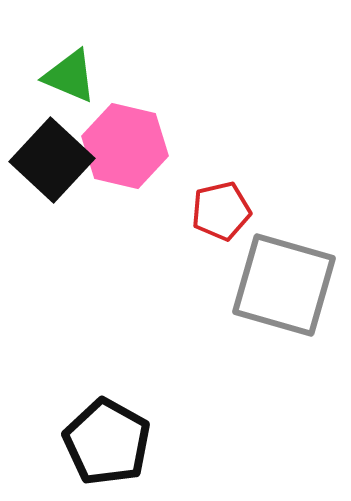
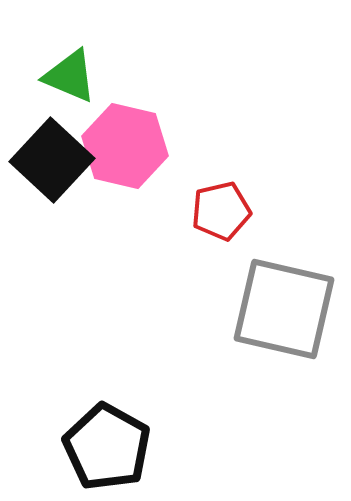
gray square: moved 24 px down; rotated 3 degrees counterclockwise
black pentagon: moved 5 px down
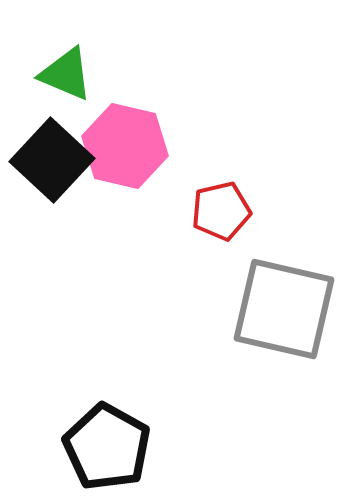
green triangle: moved 4 px left, 2 px up
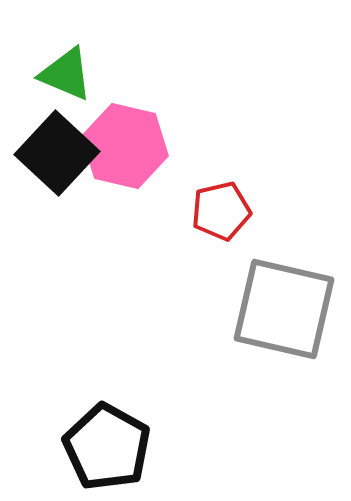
black square: moved 5 px right, 7 px up
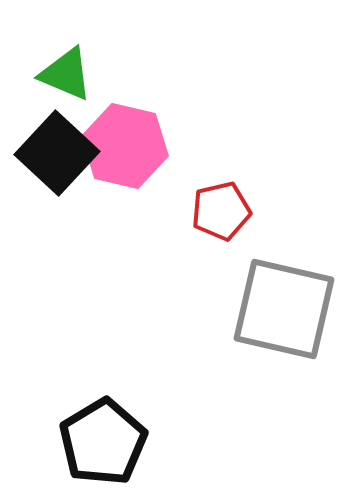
black pentagon: moved 4 px left, 5 px up; rotated 12 degrees clockwise
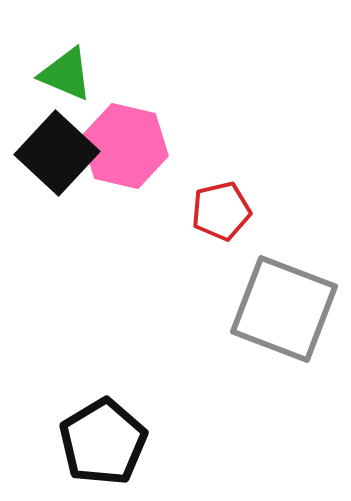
gray square: rotated 8 degrees clockwise
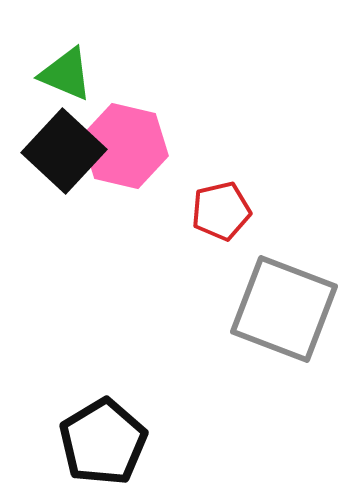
black square: moved 7 px right, 2 px up
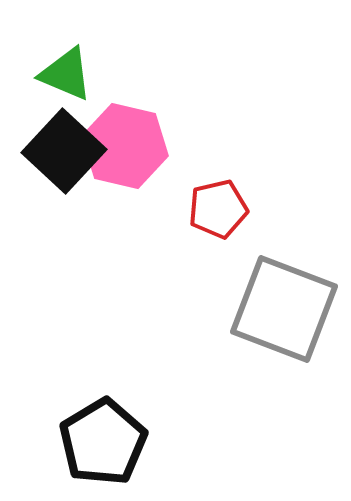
red pentagon: moved 3 px left, 2 px up
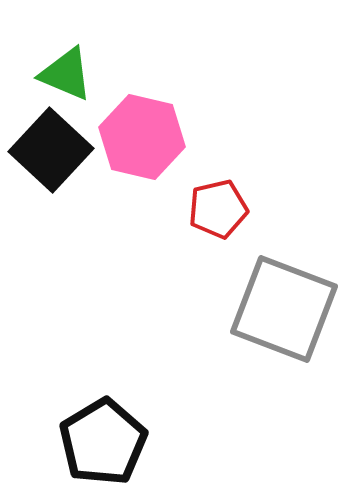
pink hexagon: moved 17 px right, 9 px up
black square: moved 13 px left, 1 px up
